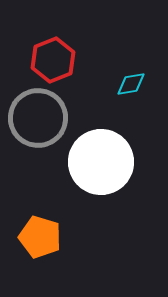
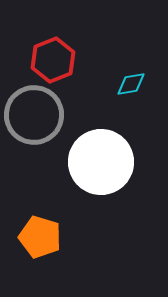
gray circle: moved 4 px left, 3 px up
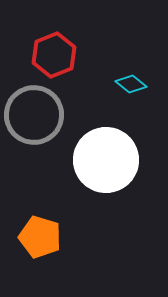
red hexagon: moved 1 px right, 5 px up
cyan diamond: rotated 48 degrees clockwise
white circle: moved 5 px right, 2 px up
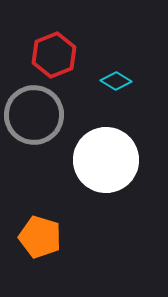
cyan diamond: moved 15 px left, 3 px up; rotated 8 degrees counterclockwise
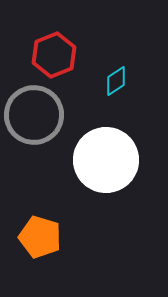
cyan diamond: rotated 64 degrees counterclockwise
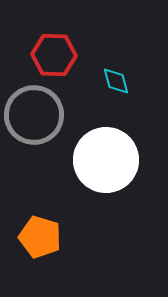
red hexagon: rotated 24 degrees clockwise
cyan diamond: rotated 72 degrees counterclockwise
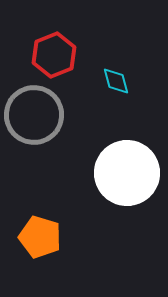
red hexagon: rotated 24 degrees counterclockwise
white circle: moved 21 px right, 13 px down
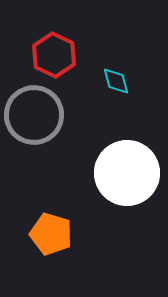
red hexagon: rotated 12 degrees counterclockwise
orange pentagon: moved 11 px right, 3 px up
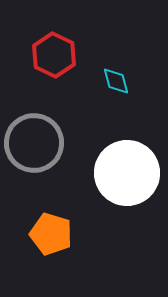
gray circle: moved 28 px down
